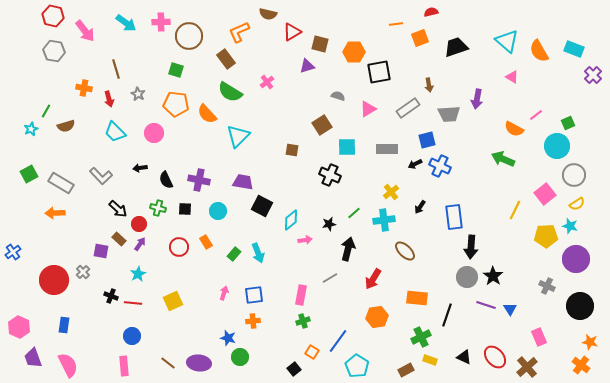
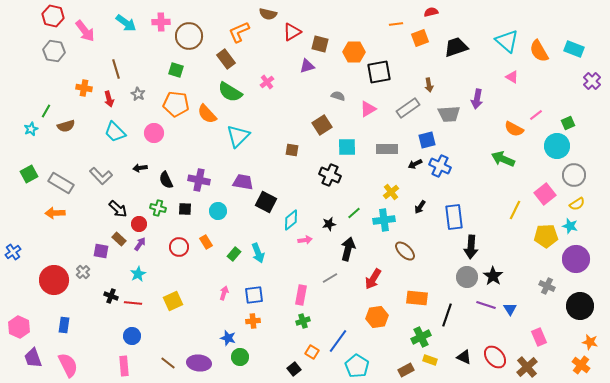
purple cross at (593, 75): moved 1 px left, 6 px down
black square at (262, 206): moved 4 px right, 4 px up
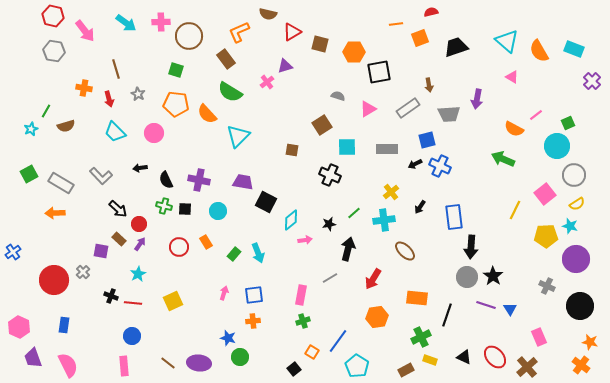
purple triangle at (307, 66): moved 22 px left
green cross at (158, 208): moved 6 px right, 2 px up
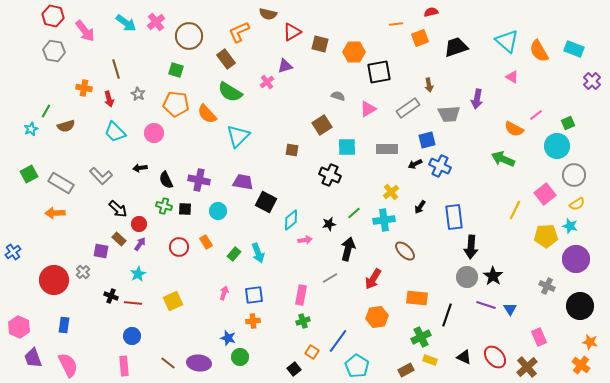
pink cross at (161, 22): moved 5 px left; rotated 36 degrees counterclockwise
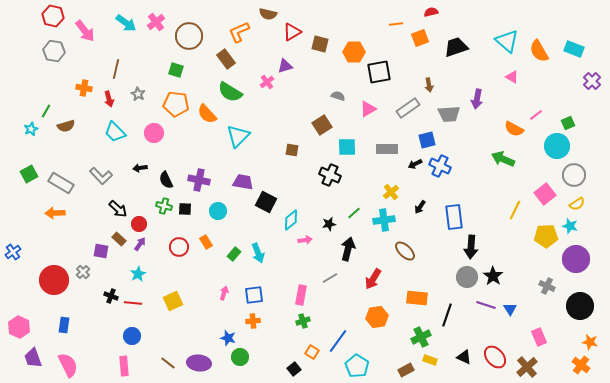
brown line at (116, 69): rotated 30 degrees clockwise
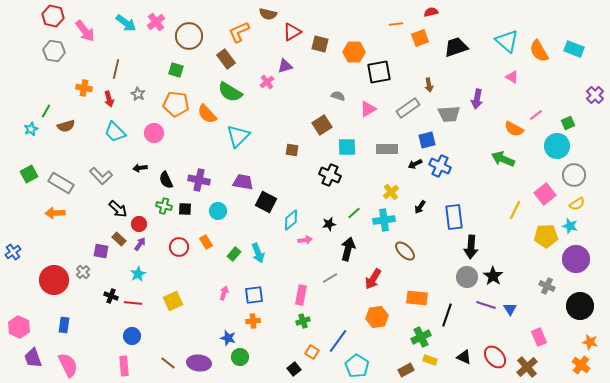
purple cross at (592, 81): moved 3 px right, 14 px down
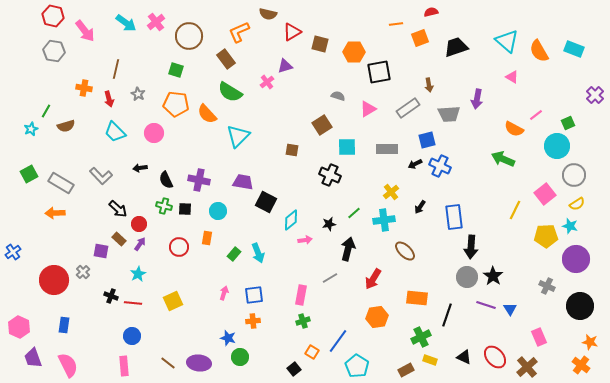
orange rectangle at (206, 242): moved 1 px right, 4 px up; rotated 40 degrees clockwise
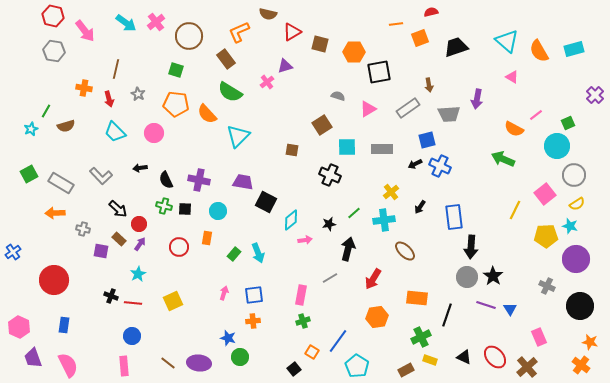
cyan rectangle at (574, 49): rotated 36 degrees counterclockwise
gray rectangle at (387, 149): moved 5 px left
gray cross at (83, 272): moved 43 px up; rotated 32 degrees counterclockwise
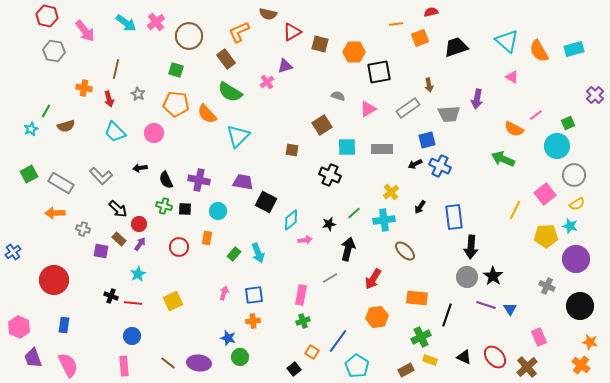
red hexagon at (53, 16): moved 6 px left
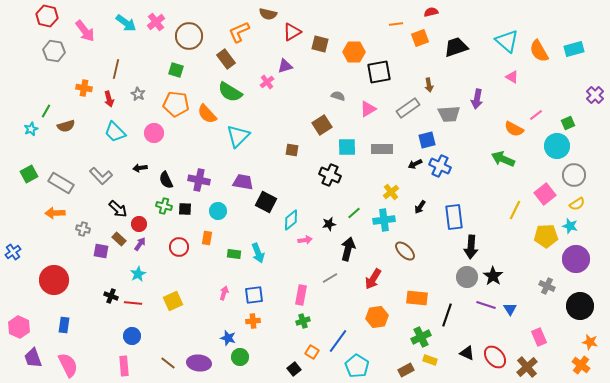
green rectangle at (234, 254): rotated 56 degrees clockwise
black triangle at (464, 357): moved 3 px right, 4 px up
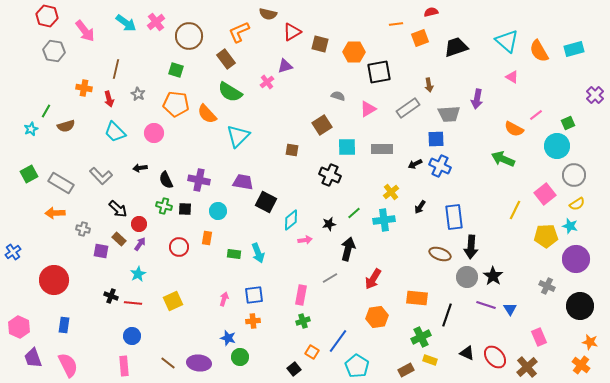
blue square at (427, 140): moved 9 px right, 1 px up; rotated 12 degrees clockwise
brown ellipse at (405, 251): moved 35 px right, 3 px down; rotated 25 degrees counterclockwise
pink arrow at (224, 293): moved 6 px down
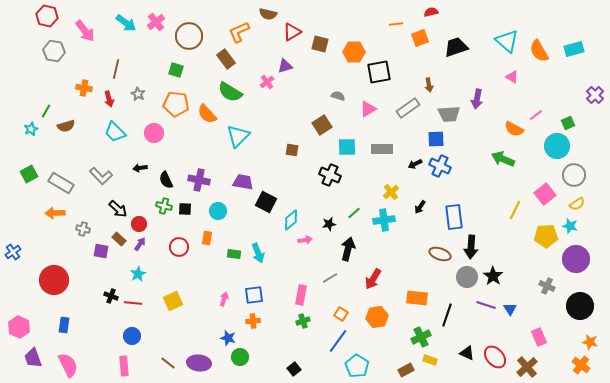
orange square at (312, 352): moved 29 px right, 38 px up
